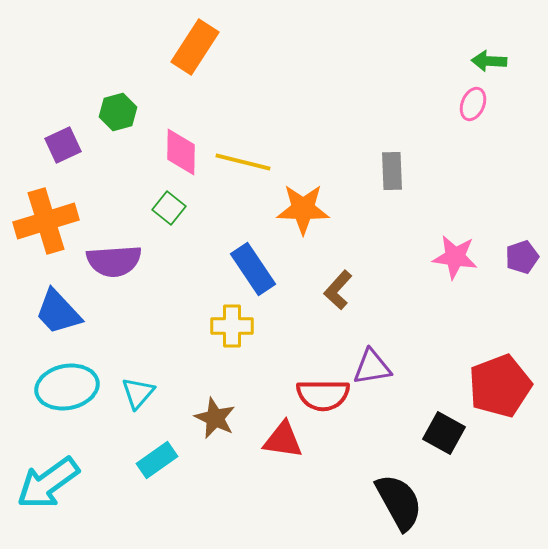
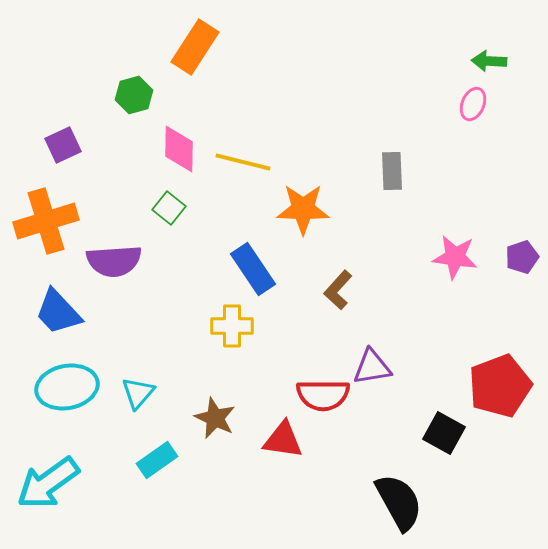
green hexagon: moved 16 px right, 17 px up
pink diamond: moved 2 px left, 3 px up
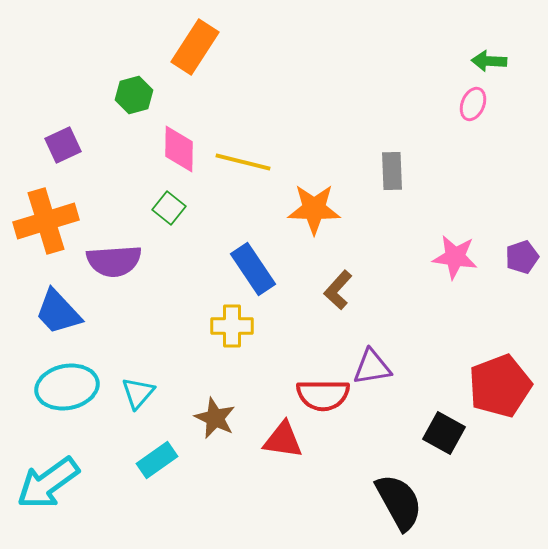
orange star: moved 11 px right
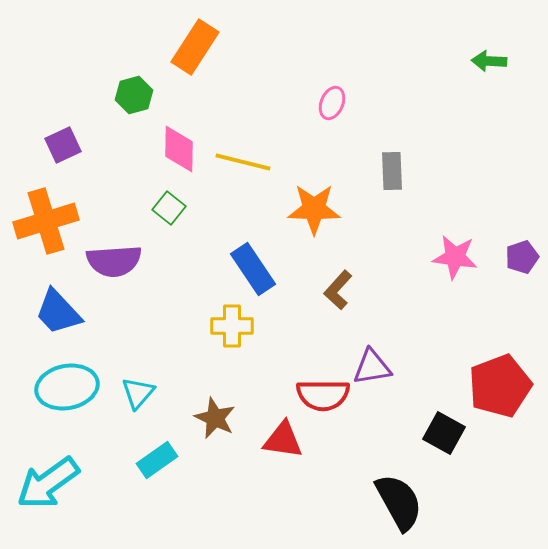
pink ellipse: moved 141 px left, 1 px up
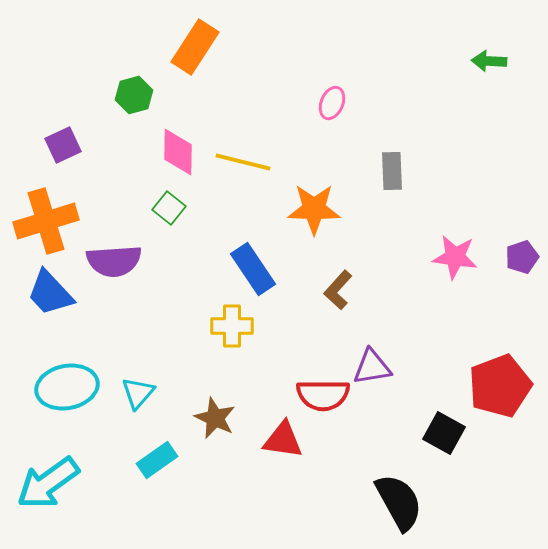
pink diamond: moved 1 px left, 3 px down
blue trapezoid: moved 8 px left, 19 px up
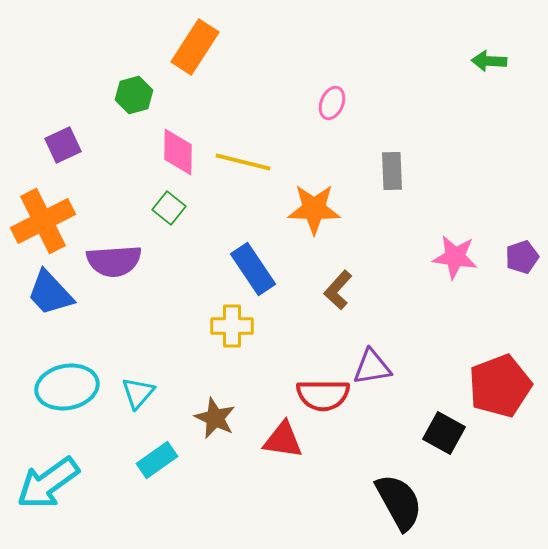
orange cross: moved 3 px left; rotated 10 degrees counterclockwise
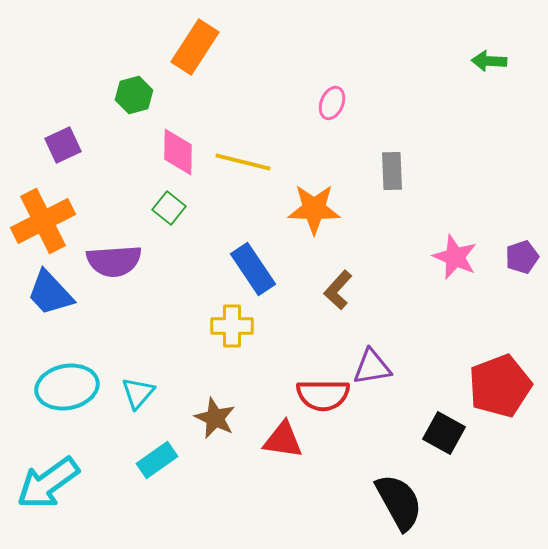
pink star: rotated 15 degrees clockwise
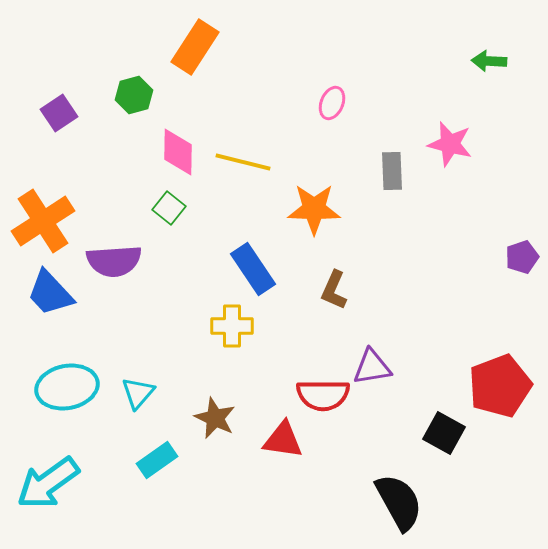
purple square: moved 4 px left, 32 px up; rotated 9 degrees counterclockwise
orange cross: rotated 6 degrees counterclockwise
pink star: moved 5 px left, 113 px up; rotated 9 degrees counterclockwise
brown L-shape: moved 4 px left; rotated 18 degrees counterclockwise
